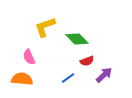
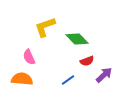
blue line: moved 2 px down
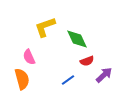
green diamond: rotated 20 degrees clockwise
orange semicircle: rotated 70 degrees clockwise
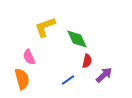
red semicircle: rotated 56 degrees counterclockwise
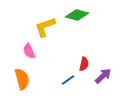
green diamond: moved 24 px up; rotated 50 degrees counterclockwise
pink semicircle: moved 6 px up
red semicircle: moved 3 px left, 3 px down
purple arrow: moved 1 px left, 1 px down
